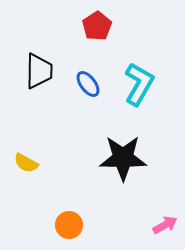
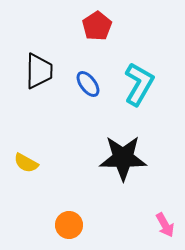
pink arrow: rotated 90 degrees clockwise
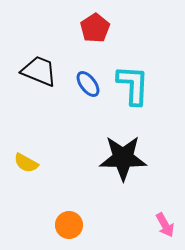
red pentagon: moved 2 px left, 2 px down
black trapezoid: rotated 69 degrees counterclockwise
cyan L-shape: moved 6 px left, 1 px down; rotated 27 degrees counterclockwise
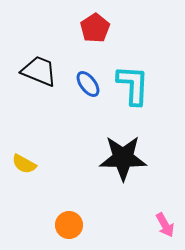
yellow semicircle: moved 2 px left, 1 px down
